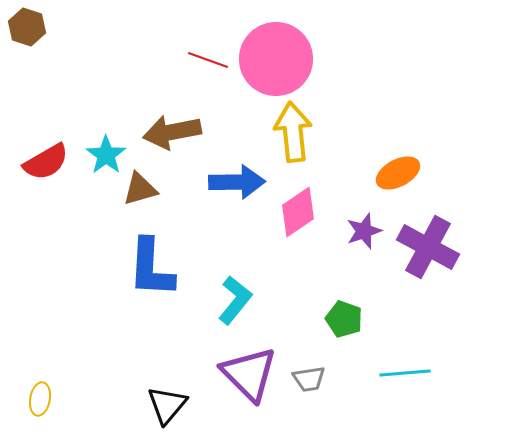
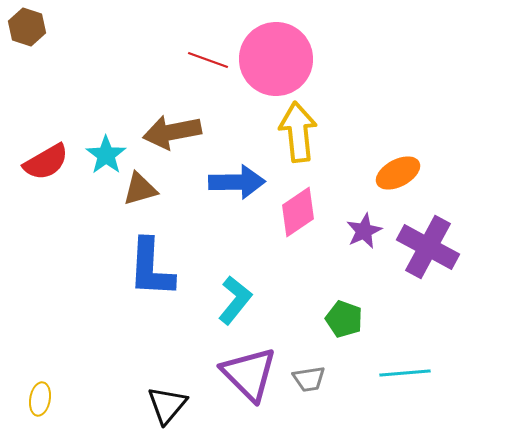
yellow arrow: moved 5 px right
purple star: rotated 6 degrees counterclockwise
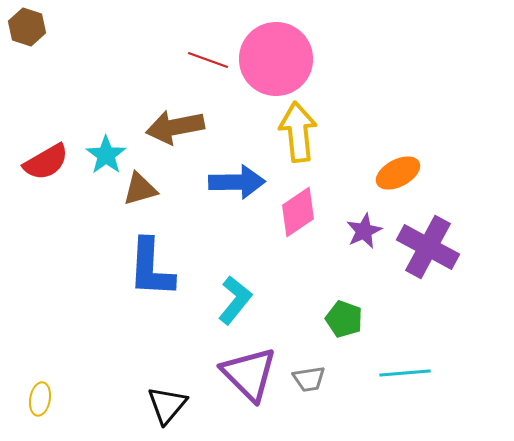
brown arrow: moved 3 px right, 5 px up
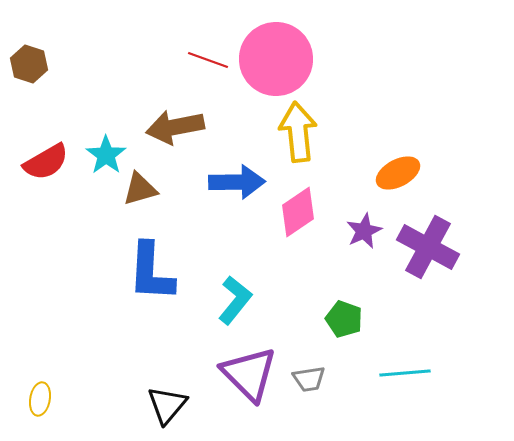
brown hexagon: moved 2 px right, 37 px down
blue L-shape: moved 4 px down
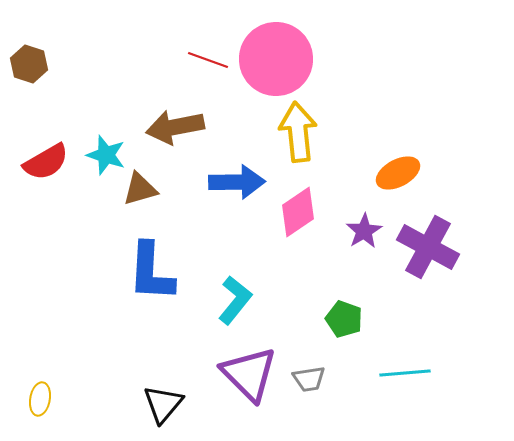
cyan star: rotated 18 degrees counterclockwise
purple star: rotated 6 degrees counterclockwise
black triangle: moved 4 px left, 1 px up
